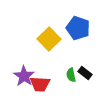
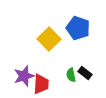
purple star: rotated 20 degrees clockwise
red trapezoid: moved 1 px right; rotated 90 degrees counterclockwise
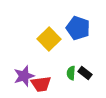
green semicircle: moved 2 px up; rotated 16 degrees clockwise
red trapezoid: rotated 80 degrees clockwise
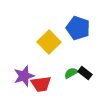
yellow square: moved 3 px down
green semicircle: rotated 56 degrees clockwise
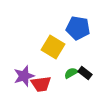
blue pentagon: rotated 10 degrees counterclockwise
yellow square: moved 4 px right, 5 px down; rotated 15 degrees counterclockwise
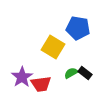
purple star: moved 2 px left, 1 px down; rotated 15 degrees counterclockwise
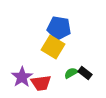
blue pentagon: moved 19 px left
red trapezoid: moved 1 px up
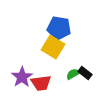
green semicircle: moved 2 px right, 1 px down
